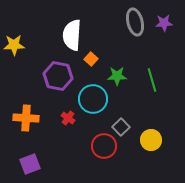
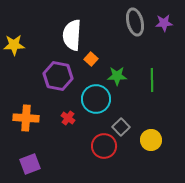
green line: rotated 15 degrees clockwise
cyan circle: moved 3 px right
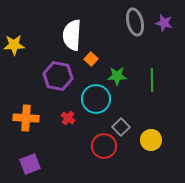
purple star: rotated 18 degrees clockwise
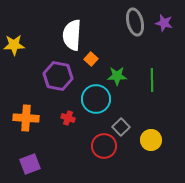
red cross: rotated 16 degrees counterclockwise
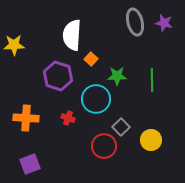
purple hexagon: rotated 8 degrees clockwise
